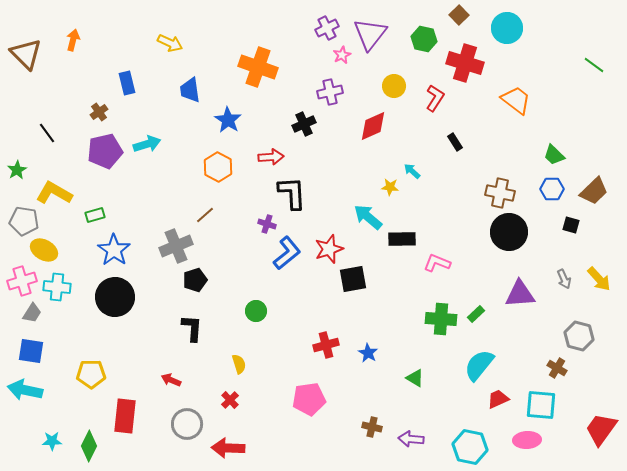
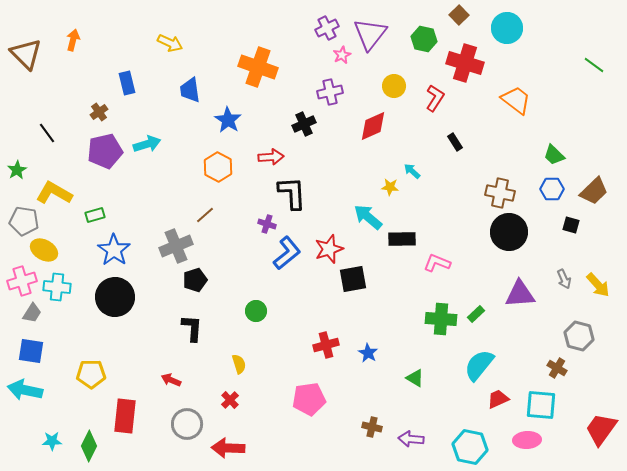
yellow arrow at (599, 279): moved 1 px left, 6 px down
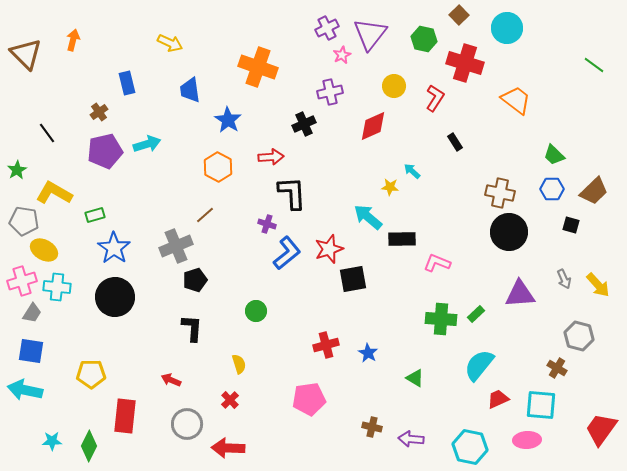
blue star at (114, 250): moved 2 px up
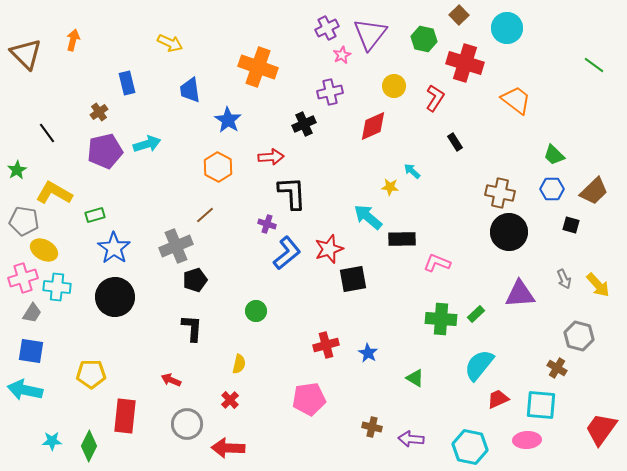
pink cross at (22, 281): moved 1 px right, 3 px up
yellow semicircle at (239, 364): rotated 30 degrees clockwise
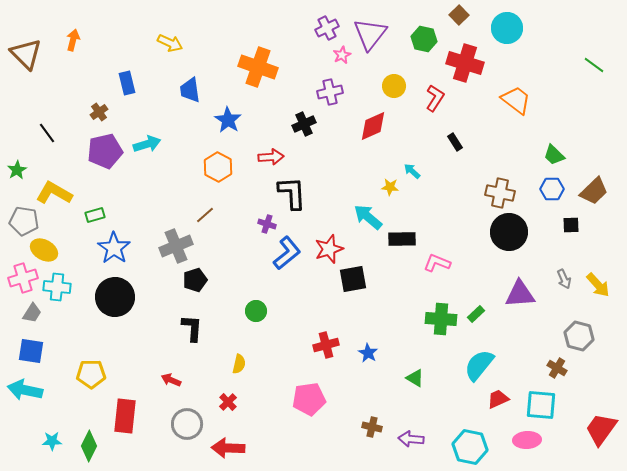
black square at (571, 225): rotated 18 degrees counterclockwise
red cross at (230, 400): moved 2 px left, 2 px down
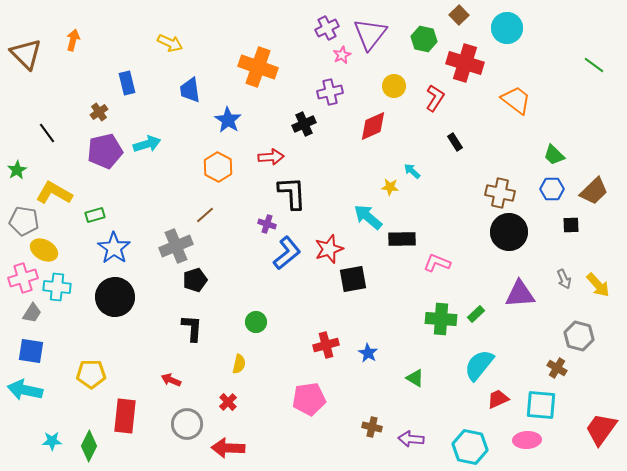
green circle at (256, 311): moved 11 px down
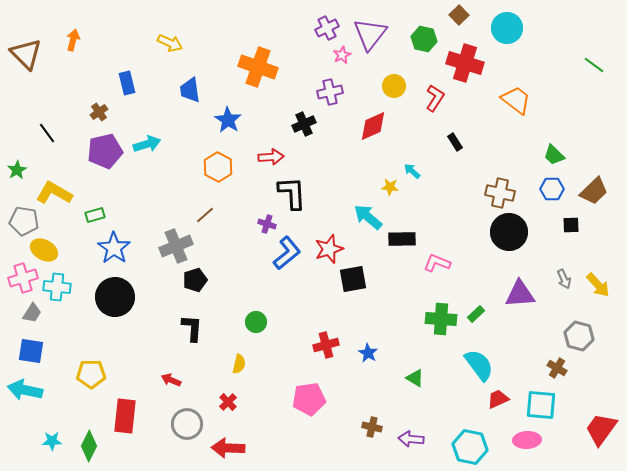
cyan semicircle at (479, 365): rotated 104 degrees clockwise
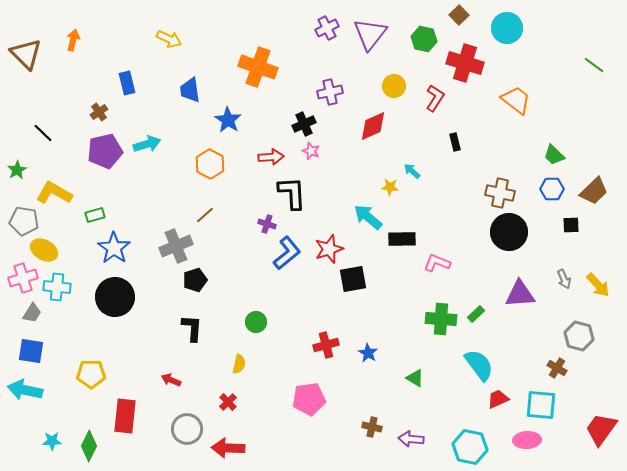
yellow arrow at (170, 43): moved 1 px left, 4 px up
pink star at (342, 55): moved 31 px left, 96 px down; rotated 24 degrees counterclockwise
black line at (47, 133): moved 4 px left; rotated 10 degrees counterclockwise
black rectangle at (455, 142): rotated 18 degrees clockwise
orange hexagon at (218, 167): moved 8 px left, 3 px up
gray circle at (187, 424): moved 5 px down
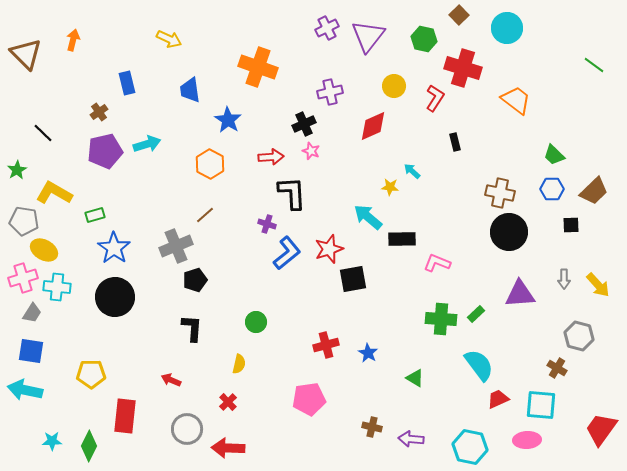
purple triangle at (370, 34): moved 2 px left, 2 px down
red cross at (465, 63): moved 2 px left, 5 px down
gray arrow at (564, 279): rotated 24 degrees clockwise
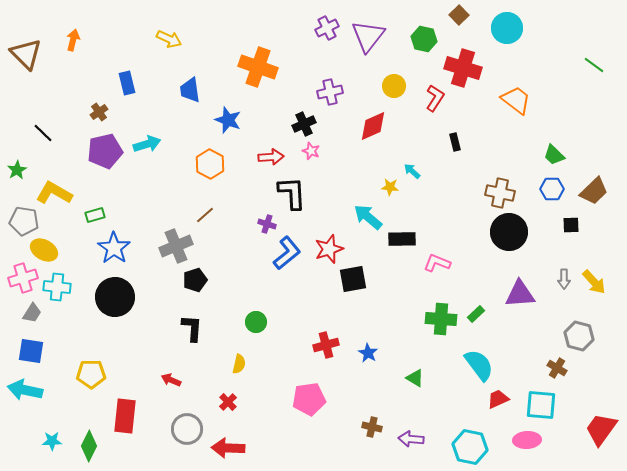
blue star at (228, 120): rotated 12 degrees counterclockwise
yellow arrow at (598, 285): moved 4 px left, 3 px up
